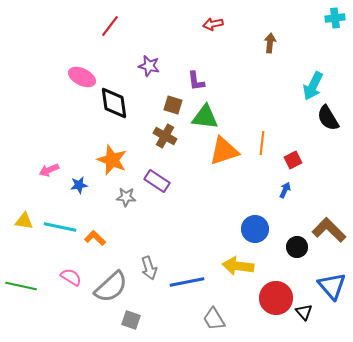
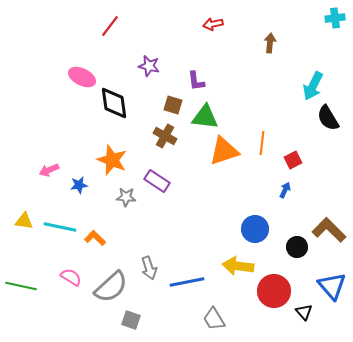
red circle: moved 2 px left, 7 px up
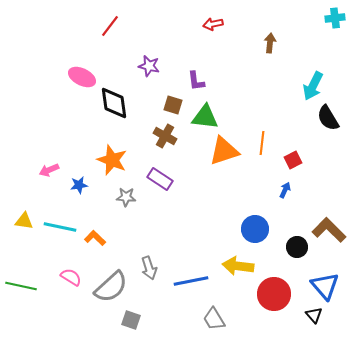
purple rectangle: moved 3 px right, 2 px up
blue line: moved 4 px right, 1 px up
blue triangle: moved 7 px left
red circle: moved 3 px down
black triangle: moved 10 px right, 3 px down
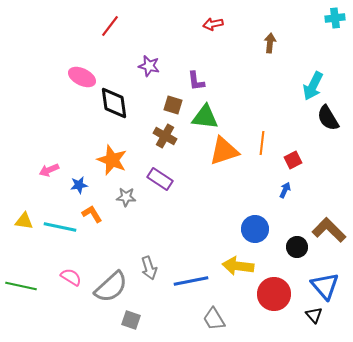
orange L-shape: moved 3 px left, 24 px up; rotated 15 degrees clockwise
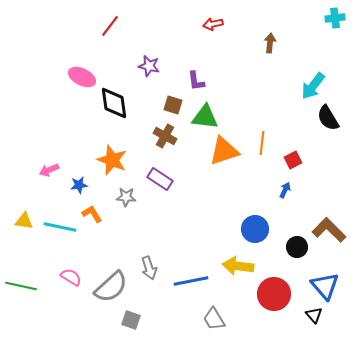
cyan arrow: rotated 12 degrees clockwise
